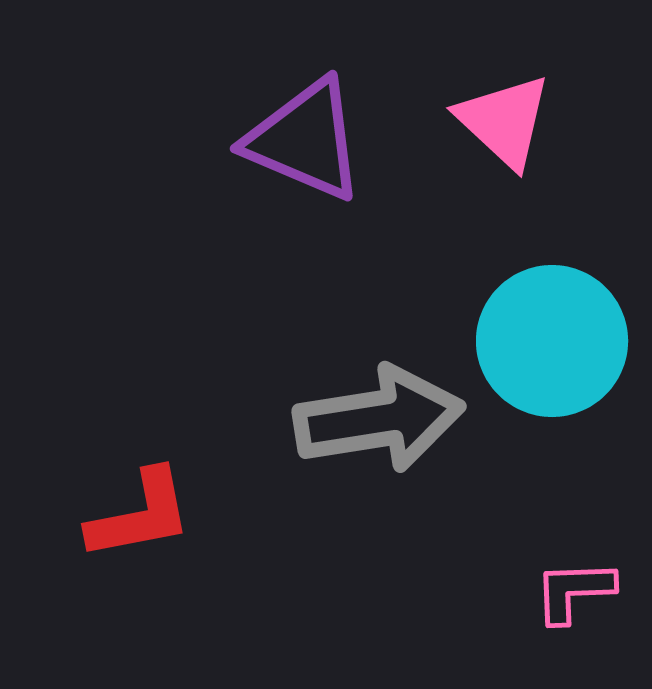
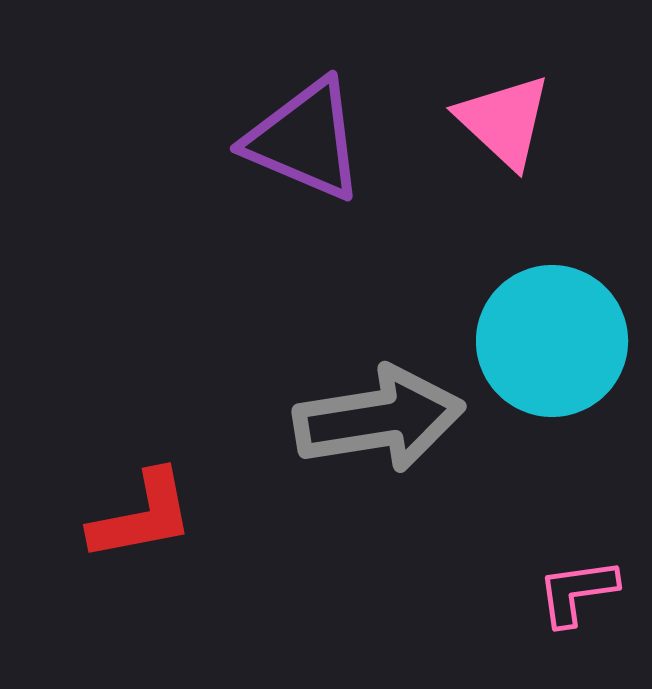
red L-shape: moved 2 px right, 1 px down
pink L-shape: moved 3 px right, 1 px down; rotated 6 degrees counterclockwise
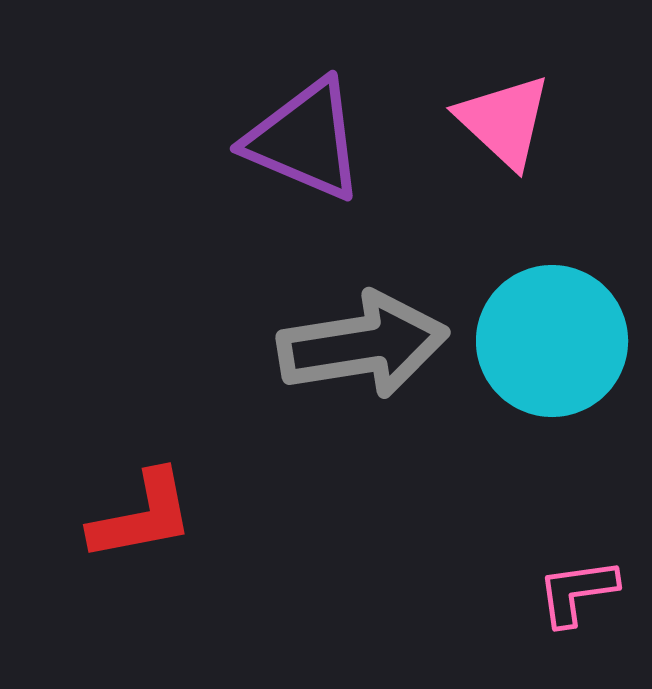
gray arrow: moved 16 px left, 74 px up
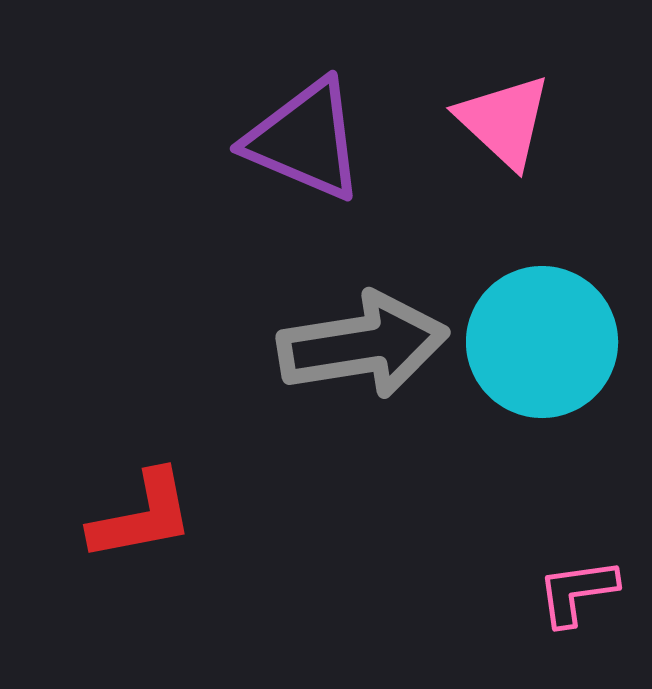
cyan circle: moved 10 px left, 1 px down
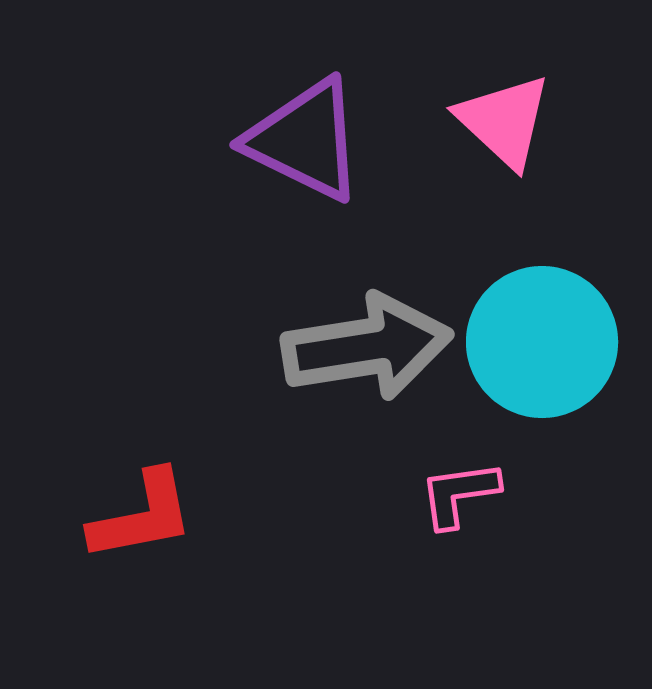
purple triangle: rotated 3 degrees clockwise
gray arrow: moved 4 px right, 2 px down
pink L-shape: moved 118 px left, 98 px up
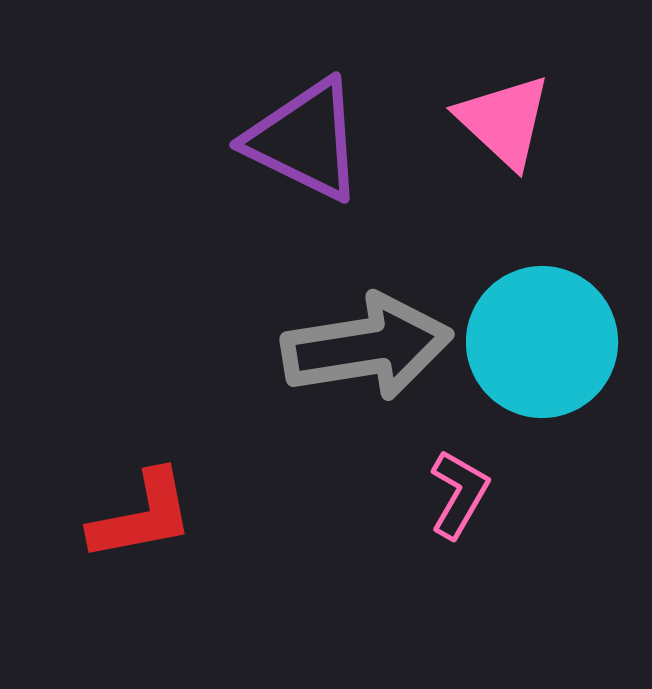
pink L-shape: rotated 128 degrees clockwise
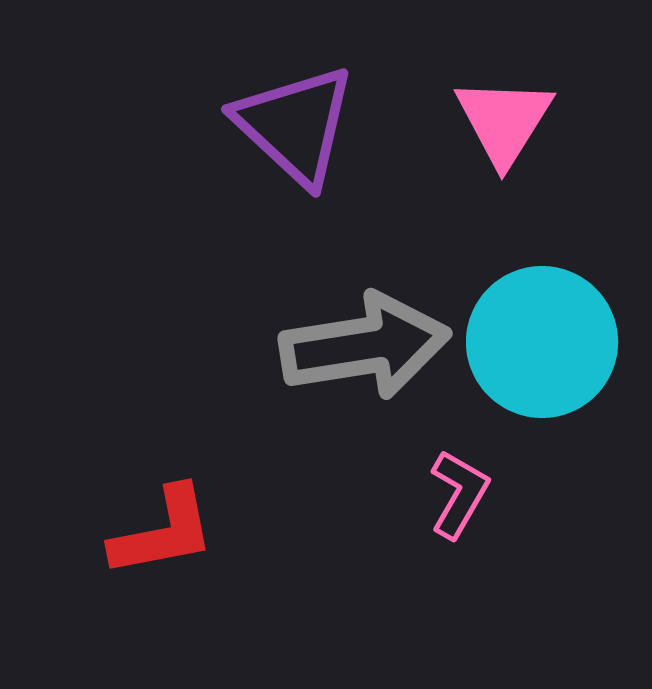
pink triangle: rotated 19 degrees clockwise
purple triangle: moved 10 px left, 15 px up; rotated 17 degrees clockwise
gray arrow: moved 2 px left, 1 px up
red L-shape: moved 21 px right, 16 px down
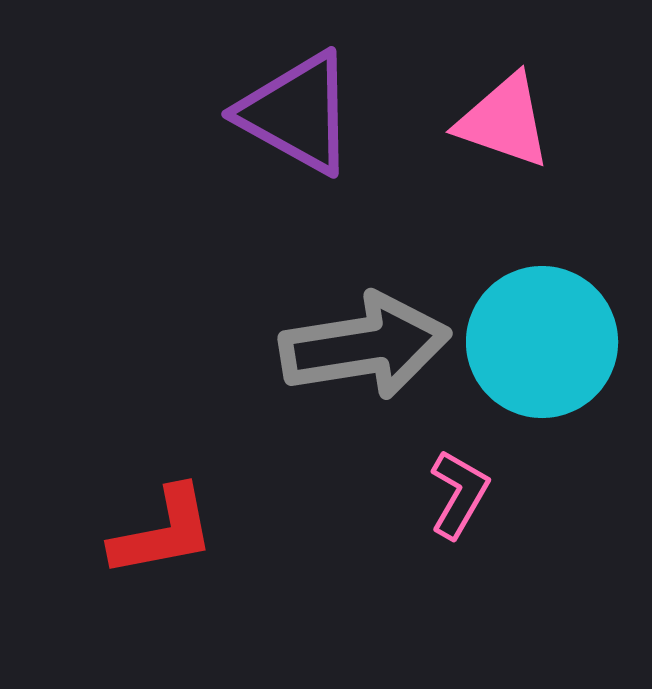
pink triangle: rotated 43 degrees counterclockwise
purple triangle: moved 2 px right, 12 px up; rotated 14 degrees counterclockwise
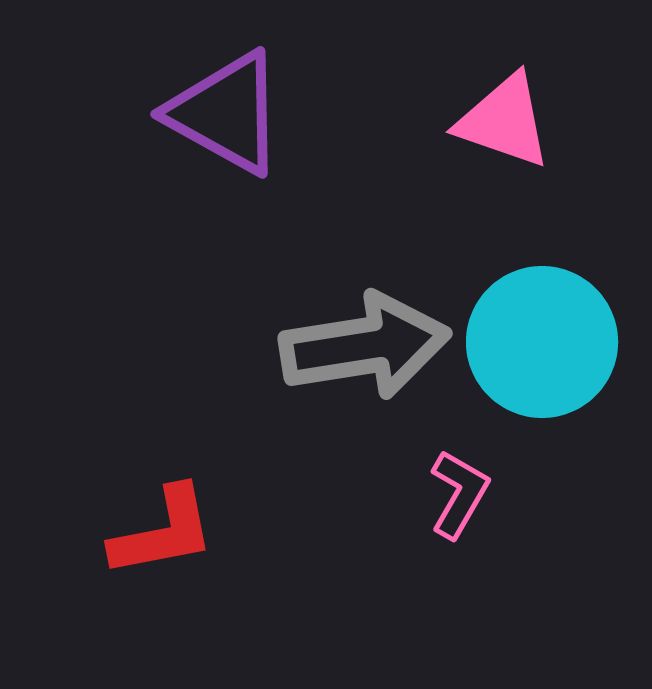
purple triangle: moved 71 px left
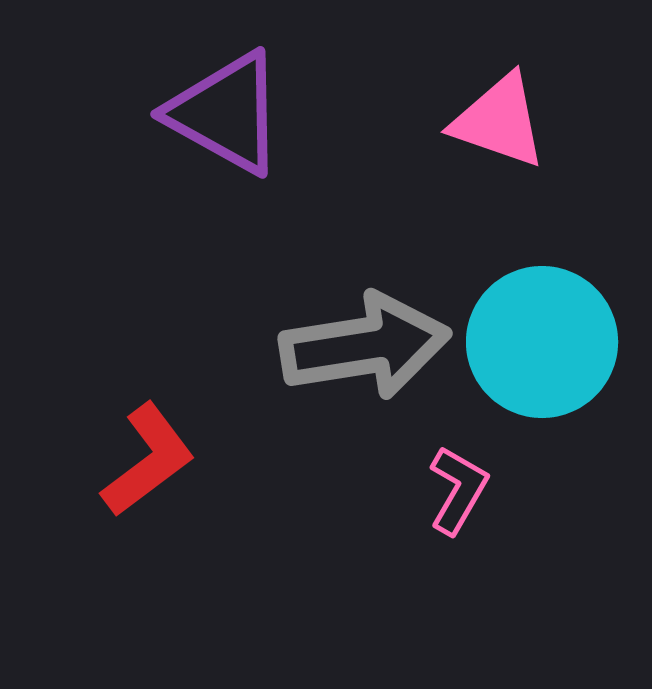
pink triangle: moved 5 px left
pink L-shape: moved 1 px left, 4 px up
red L-shape: moved 15 px left, 72 px up; rotated 26 degrees counterclockwise
